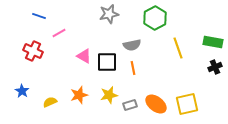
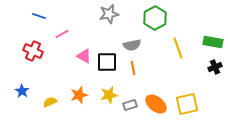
pink line: moved 3 px right, 1 px down
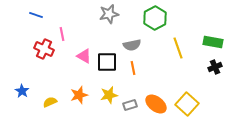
blue line: moved 3 px left, 1 px up
pink line: rotated 72 degrees counterclockwise
red cross: moved 11 px right, 2 px up
yellow square: rotated 35 degrees counterclockwise
